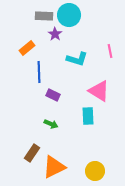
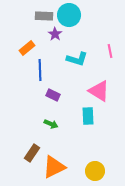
blue line: moved 1 px right, 2 px up
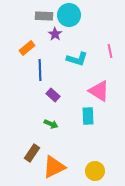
purple rectangle: rotated 16 degrees clockwise
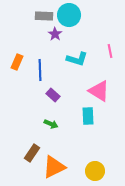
orange rectangle: moved 10 px left, 14 px down; rotated 28 degrees counterclockwise
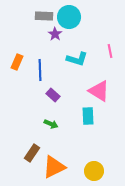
cyan circle: moved 2 px down
yellow circle: moved 1 px left
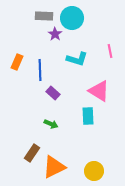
cyan circle: moved 3 px right, 1 px down
purple rectangle: moved 2 px up
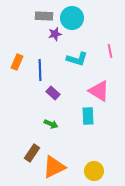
purple star: rotated 24 degrees clockwise
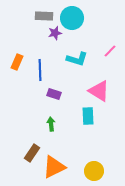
purple star: moved 1 px up
pink line: rotated 56 degrees clockwise
purple rectangle: moved 1 px right, 1 px down; rotated 24 degrees counterclockwise
green arrow: rotated 120 degrees counterclockwise
